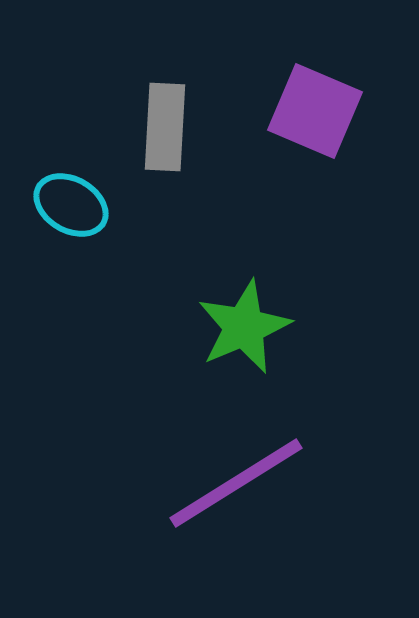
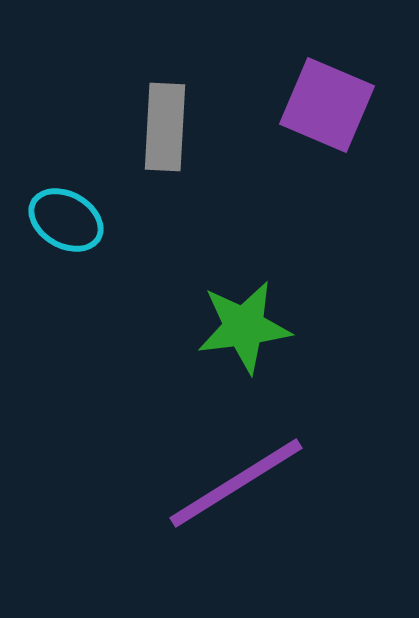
purple square: moved 12 px right, 6 px up
cyan ellipse: moved 5 px left, 15 px down
green star: rotated 16 degrees clockwise
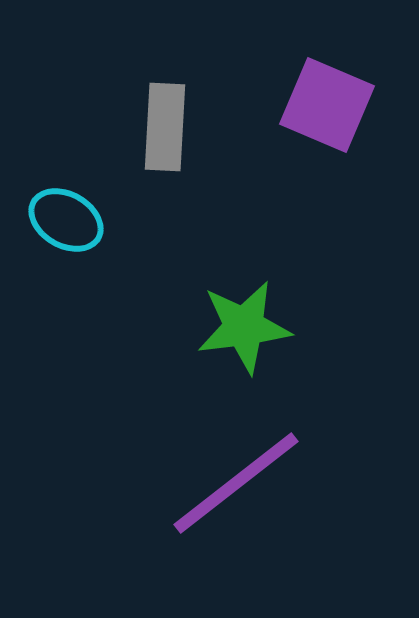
purple line: rotated 6 degrees counterclockwise
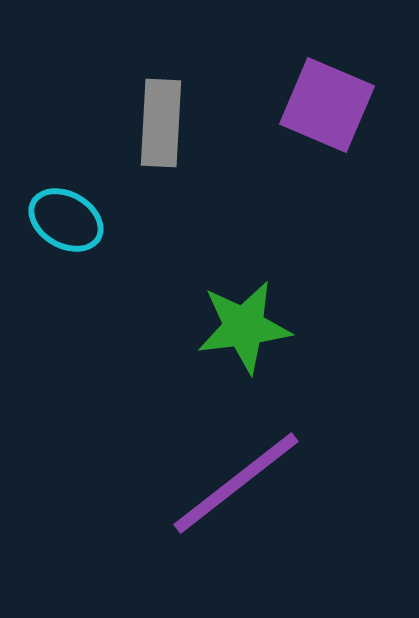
gray rectangle: moved 4 px left, 4 px up
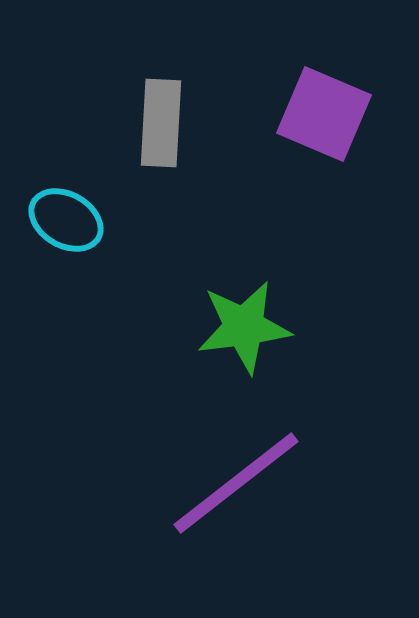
purple square: moved 3 px left, 9 px down
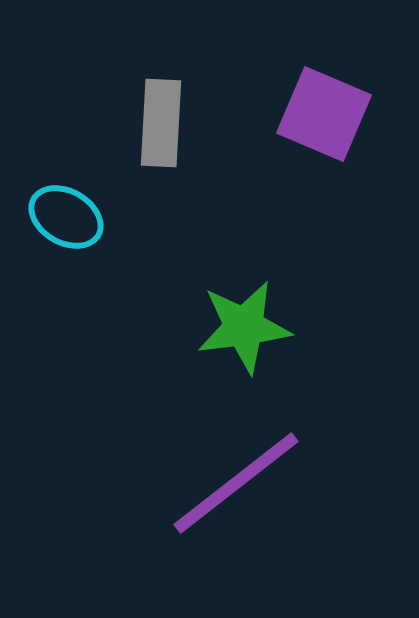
cyan ellipse: moved 3 px up
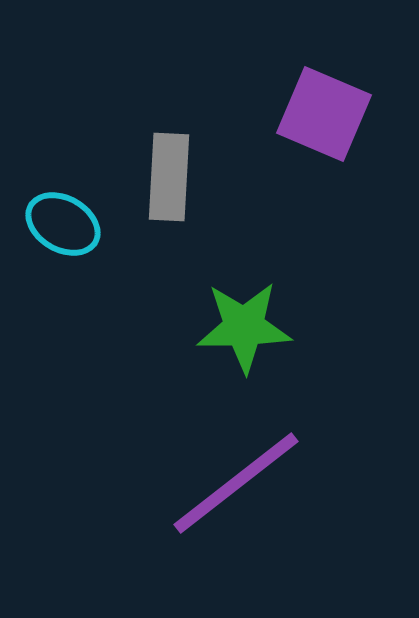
gray rectangle: moved 8 px right, 54 px down
cyan ellipse: moved 3 px left, 7 px down
green star: rotated 6 degrees clockwise
